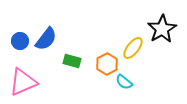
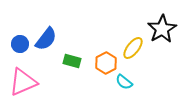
blue circle: moved 3 px down
orange hexagon: moved 1 px left, 1 px up
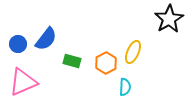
black star: moved 7 px right, 10 px up
blue circle: moved 2 px left
yellow ellipse: moved 4 px down; rotated 15 degrees counterclockwise
cyan semicircle: moved 1 px right, 5 px down; rotated 126 degrees counterclockwise
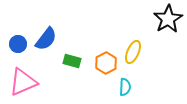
black star: moved 1 px left
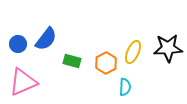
black star: moved 29 px down; rotated 28 degrees clockwise
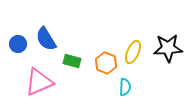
blue semicircle: rotated 110 degrees clockwise
orange hexagon: rotated 10 degrees counterclockwise
pink triangle: moved 16 px right
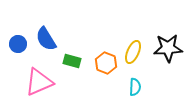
cyan semicircle: moved 10 px right
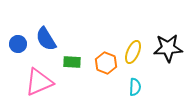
green rectangle: moved 1 px down; rotated 12 degrees counterclockwise
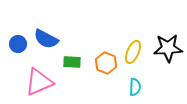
blue semicircle: rotated 30 degrees counterclockwise
